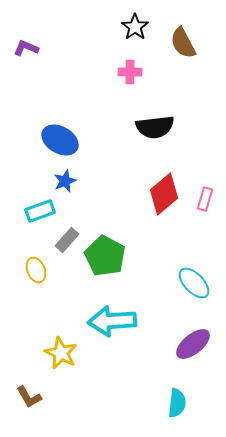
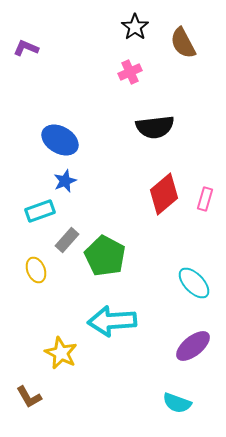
pink cross: rotated 25 degrees counterclockwise
purple ellipse: moved 2 px down
cyan semicircle: rotated 104 degrees clockwise
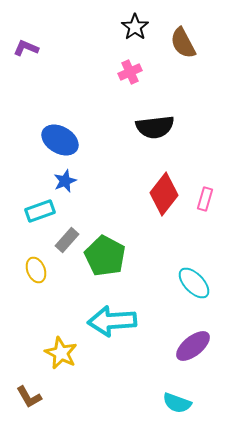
red diamond: rotated 12 degrees counterclockwise
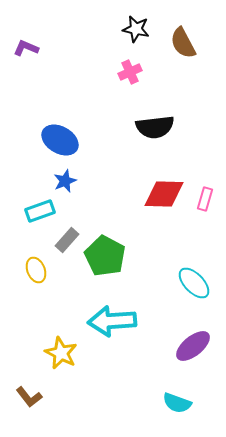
black star: moved 1 px right, 2 px down; rotated 24 degrees counterclockwise
red diamond: rotated 54 degrees clockwise
brown L-shape: rotated 8 degrees counterclockwise
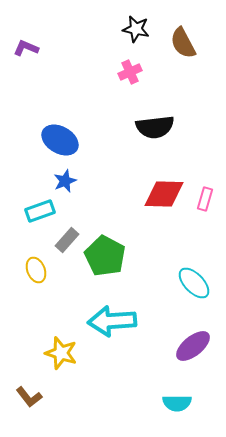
yellow star: rotated 8 degrees counterclockwise
cyan semicircle: rotated 20 degrees counterclockwise
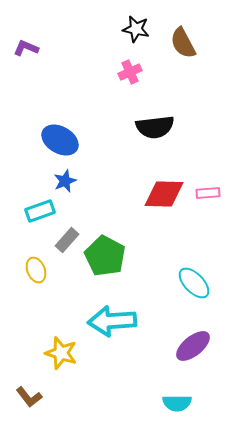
pink rectangle: moved 3 px right, 6 px up; rotated 70 degrees clockwise
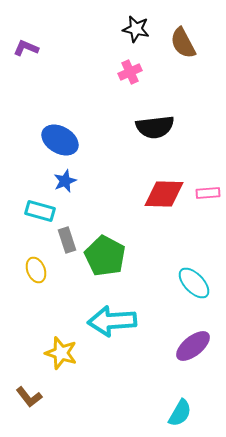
cyan rectangle: rotated 36 degrees clockwise
gray rectangle: rotated 60 degrees counterclockwise
cyan semicircle: moved 3 px right, 10 px down; rotated 60 degrees counterclockwise
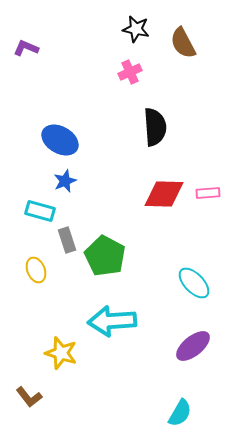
black semicircle: rotated 87 degrees counterclockwise
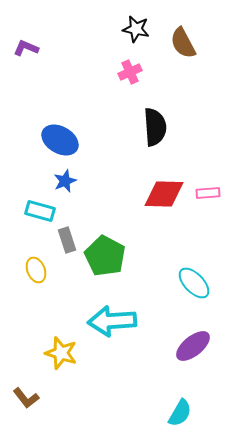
brown L-shape: moved 3 px left, 1 px down
